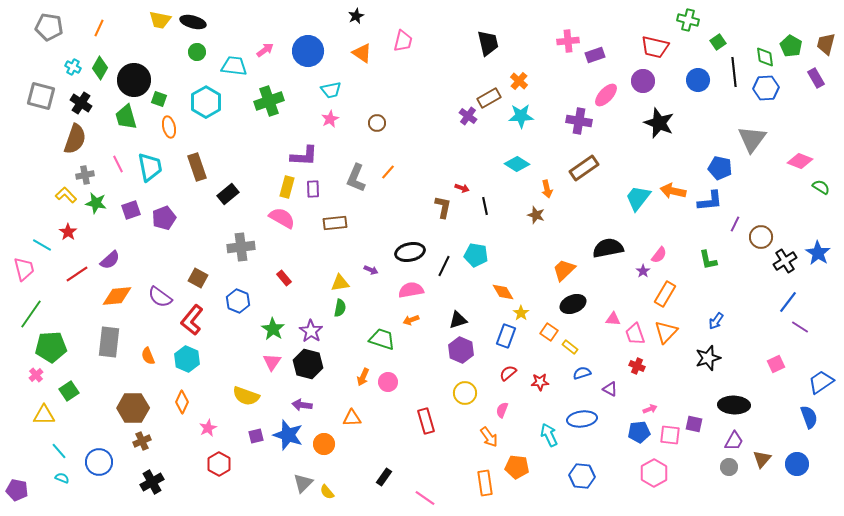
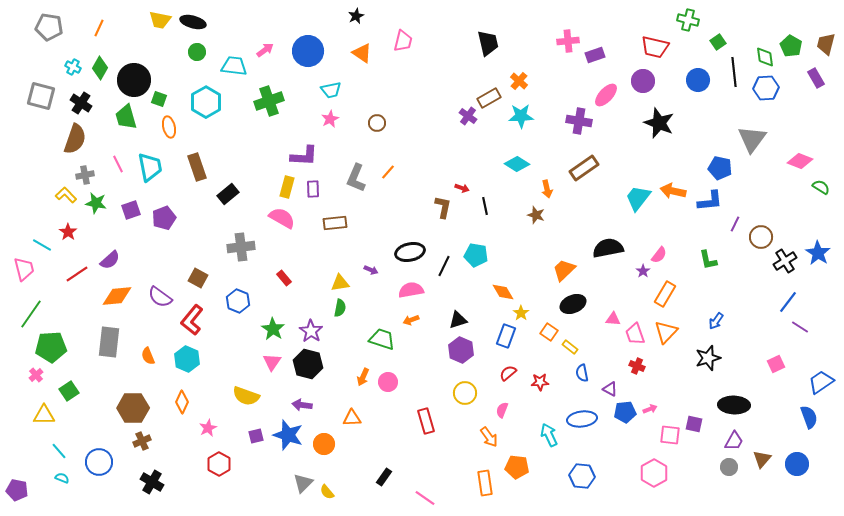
blue semicircle at (582, 373): rotated 84 degrees counterclockwise
blue pentagon at (639, 432): moved 14 px left, 20 px up
black cross at (152, 482): rotated 30 degrees counterclockwise
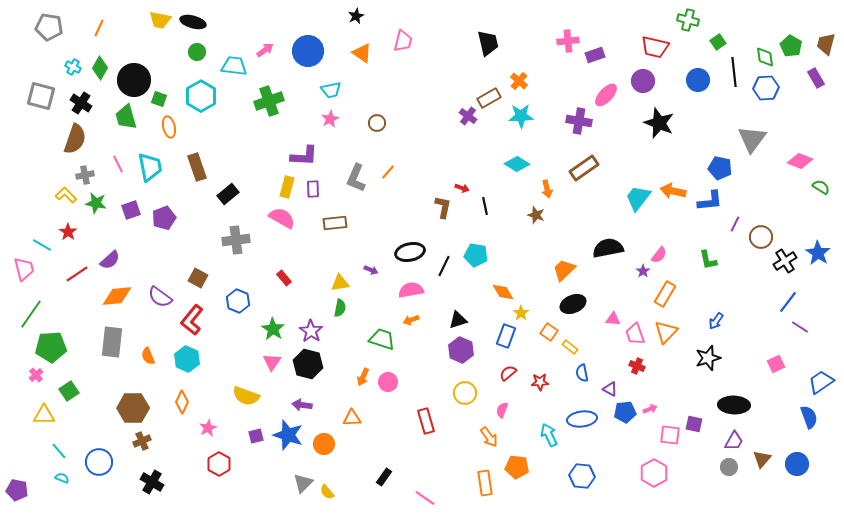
cyan hexagon at (206, 102): moved 5 px left, 6 px up
gray cross at (241, 247): moved 5 px left, 7 px up
gray rectangle at (109, 342): moved 3 px right
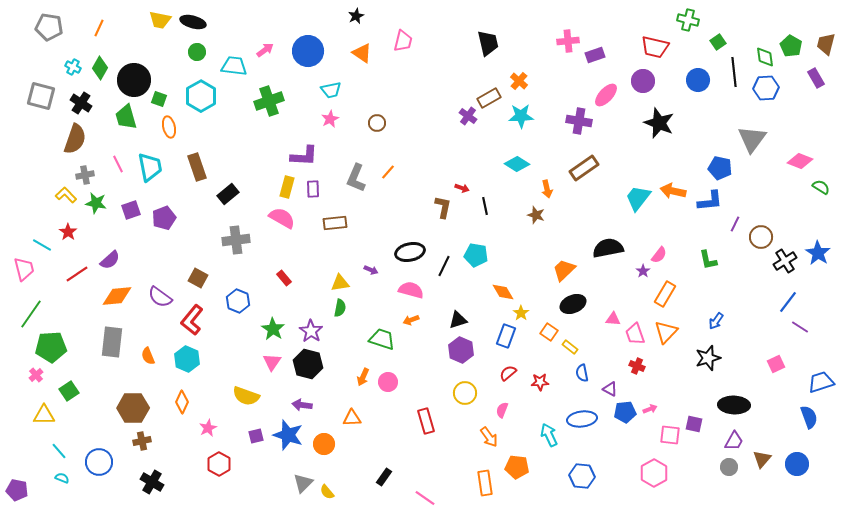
pink semicircle at (411, 290): rotated 25 degrees clockwise
blue trapezoid at (821, 382): rotated 16 degrees clockwise
brown cross at (142, 441): rotated 12 degrees clockwise
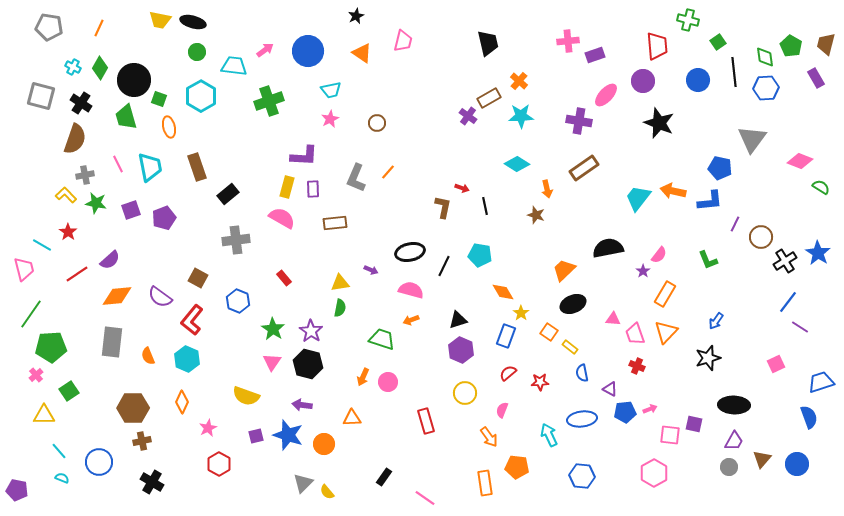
red trapezoid at (655, 47): moved 2 px right, 1 px up; rotated 108 degrees counterclockwise
cyan pentagon at (476, 255): moved 4 px right
green L-shape at (708, 260): rotated 10 degrees counterclockwise
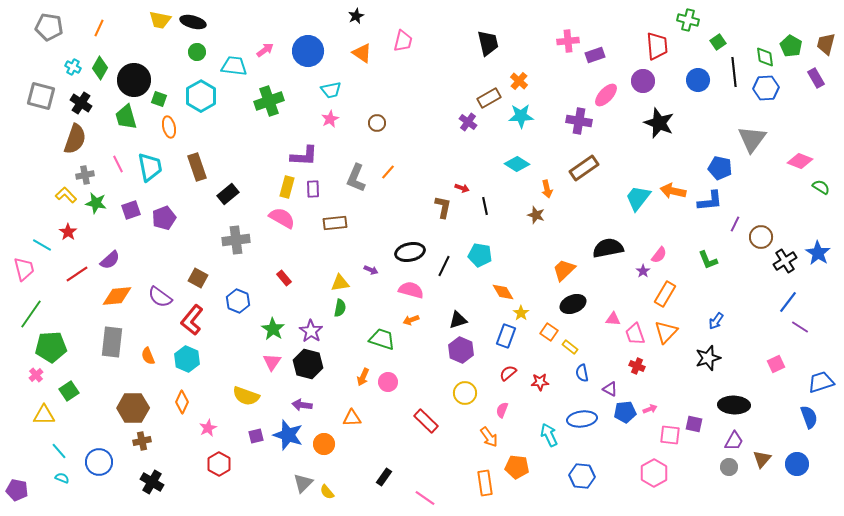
purple cross at (468, 116): moved 6 px down
red rectangle at (426, 421): rotated 30 degrees counterclockwise
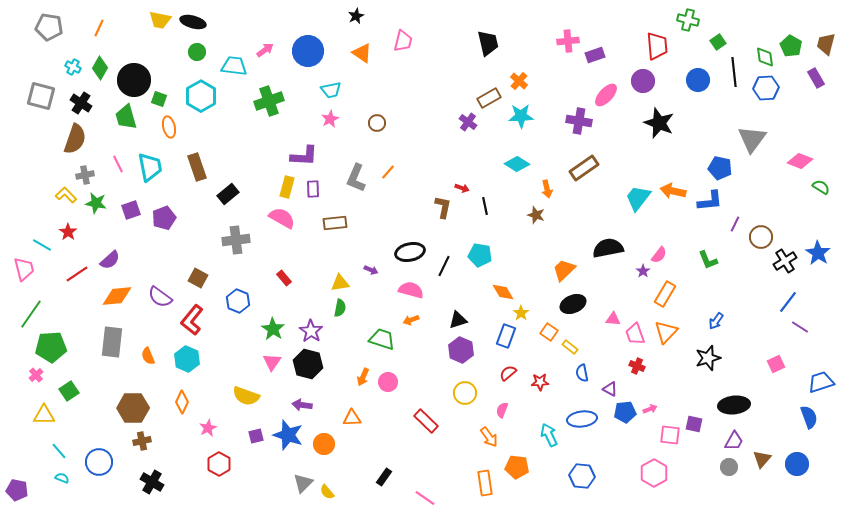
black ellipse at (734, 405): rotated 8 degrees counterclockwise
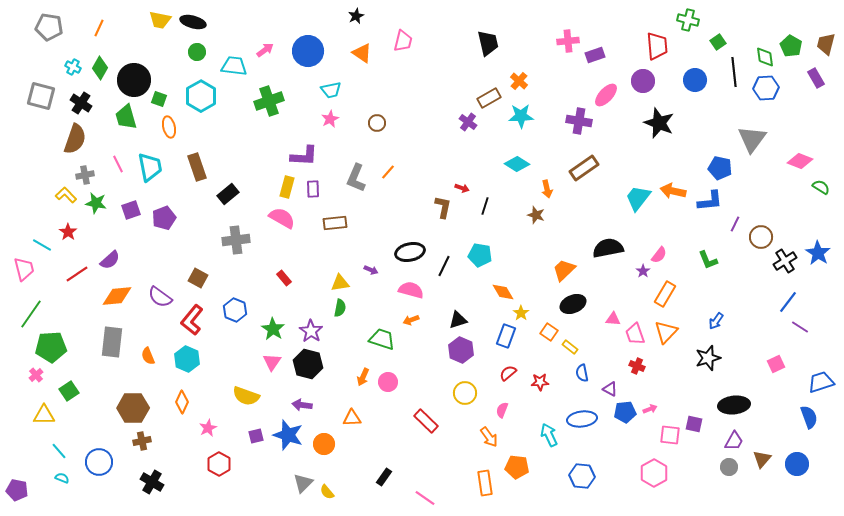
blue circle at (698, 80): moved 3 px left
black line at (485, 206): rotated 30 degrees clockwise
blue hexagon at (238, 301): moved 3 px left, 9 px down
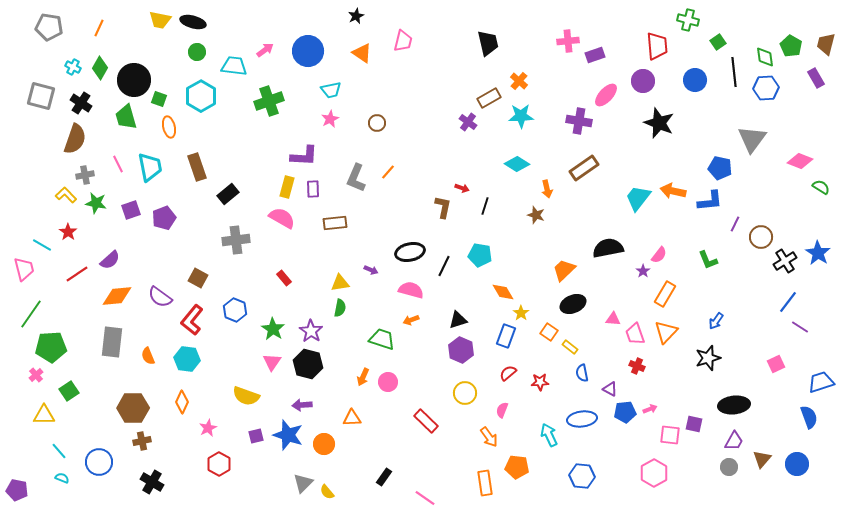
cyan hexagon at (187, 359): rotated 15 degrees counterclockwise
purple arrow at (302, 405): rotated 12 degrees counterclockwise
